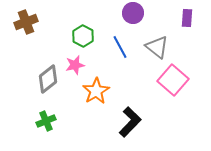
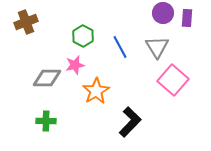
purple circle: moved 30 px right
gray triangle: rotated 20 degrees clockwise
gray diamond: moved 1 px left, 1 px up; rotated 40 degrees clockwise
green cross: rotated 24 degrees clockwise
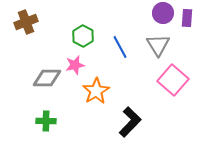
gray triangle: moved 1 px right, 2 px up
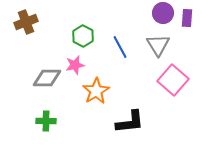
black L-shape: rotated 40 degrees clockwise
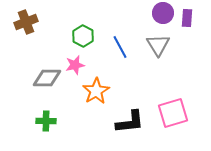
pink square: moved 33 px down; rotated 32 degrees clockwise
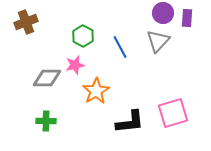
gray triangle: moved 4 px up; rotated 15 degrees clockwise
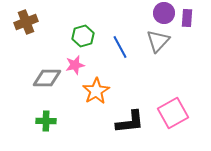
purple circle: moved 1 px right
green hexagon: rotated 15 degrees clockwise
pink square: rotated 12 degrees counterclockwise
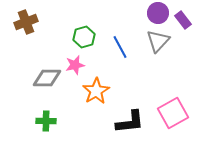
purple circle: moved 6 px left
purple rectangle: moved 4 px left, 2 px down; rotated 42 degrees counterclockwise
green hexagon: moved 1 px right, 1 px down
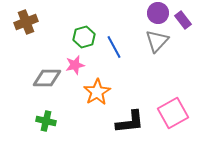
gray triangle: moved 1 px left
blue line: moved 6 px left
orange star: moved 1 px right, 1 px down
green cross: rotated 12 degrees clockwise
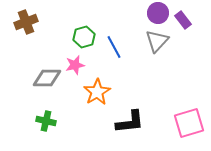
pink square: moved 16 px right, 10 px down; rotated 12 degrees clockwise
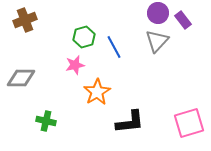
brown cross: moved 1 px left, 2 px up
gray diamond: moved 26 px left
